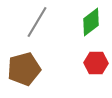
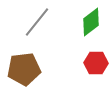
gray line: rotated 8 degrees clockwise
brown pentagon: rotated 8 degrees clockwise
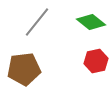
green diamond: rotated 76 degrees clockwise
red hexagon: moved 2 px up; rotated 15 degrees counterclockwise
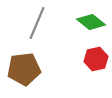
gray line: moved 1 px down; rotated 16 degrees counterclockwise
red hexagon: moved 2 px up
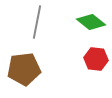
gray line: moved 1 px up; rotated 12 degrees counterclockwise
red hexagon: rotated 20 degrees clockwise
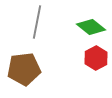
green diamond: moved 5 px down
red hexagon: moved 1 px up; rotated 25 degrees clockwise
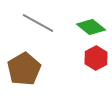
gray line: moved 1 px right, 1 px down; rotated 72 degrees counterclockwise
brown pentagon: rotated 24 degrees counterclockwise
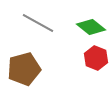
red hexagon: rotated 10 degrees counterclockwise
brown pentagon: rotated 16 degrees clockwise
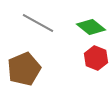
brown pentagon: rotated 8 degrees counterclockwise
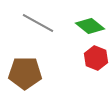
green diamond: moved 1 px left, 1 px up
brown pentagon: moved 1 px right, 4 px down; rotated 24 degrees clockwise
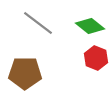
gray line: rotated 8 degrees clockwise
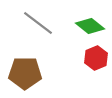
red hexagon: rotated 15 degrees clockwise
